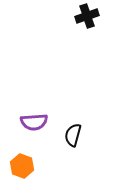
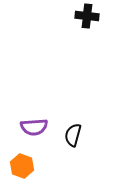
black cross: rotated 25 degrees clockwise
purple semicircle: moved 5 px down
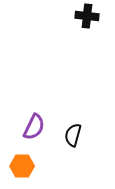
purple semicircle: rotated 60 degrees counterclockwise
orange hexagon: rotated 20 degrees counterclockwise
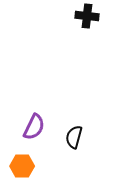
black semicircle: moved 1 px right, 2 px down
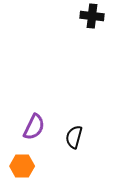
black cross: moved 5 px right
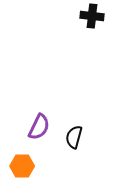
purple semicircle: moved 5 px right
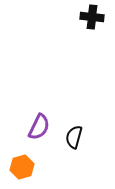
black cross: moved 1 px down
orange hexagon: moved 1 px down; rotated 15 degrees counterclockwise
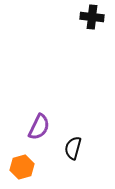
black semicircle: moved 1 px left, 11 px down
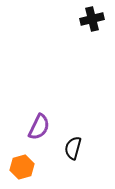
black cross: moved 2 px down; rotated 20 degrees counterclockwise
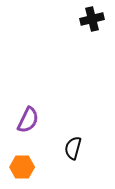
purple semicircle: moved 11 px left, 7 px up
orange hexagon: rotated 15 degrees clockwise
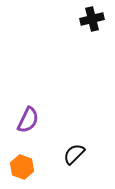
black semicircle: moved 1 px right, 6 px down; rotated 30 degrees clockwise
orange hexagon: rotated 20 degrees clockwise
